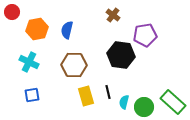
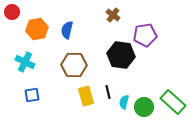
cyan cross: moved 4 px left
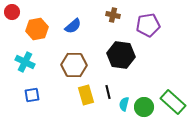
brown cross: rotated 24 degrees counterclockwise
blue semicircle: moved 6 px right, 4 px up; rotated 144 degrees counterclockwise
purple pentagon: moved 3 px right, 10 px up
yellow rectangle: moved 1 px up
cyan semicircle: moved 2 px down
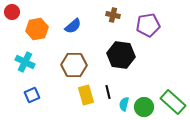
blue square: rotated 14 degrees counterclockwise
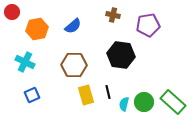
green circle: moved 5 px up
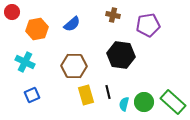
blue semicircle: moved 1 px left, 2 px up
brown hexagon: moved 1 px down
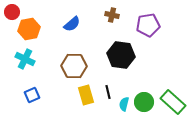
brown cross: moved 1 px left
orange hexagon: moved 8 px left
cyan cross: moved 3 px up
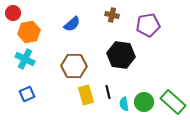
red circle: moved 1 px right, 1 px down
orange hexagon: moved 3 px down
blue square: moved 5 px left, 1 px up
cyan semicircle: rotated 24 degrees counterclockwise
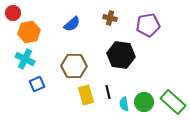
brown cross: moved 2 px left, 3 px down
blue square: moved 10 px right, 10 px up
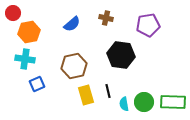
brown cross: moved 4 px left
cyan cross: rotated 18 degrees counterclockwise
brown hexagon: rotated 15 degrees counterclockwise
black line: moved 1 px up
green rectangle: rotated 40 degrees counterclockwise
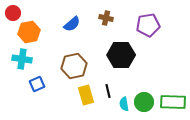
black hexagon: rotated 8 degrees counterclockwise
cyan cross: moved 3 px left
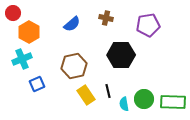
orange hexagon: rotated 20 degrees counterclockwise
cyan cross: rotated 30 degrees counterclockwise
yellow rectangle: rotated 18 degrees counterclockwise
green circle: moved 3 px up
